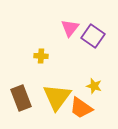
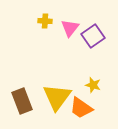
purple square: rotated 20 degrees clockwise
yellow cross: moved 4 px right, 35 px up
yellow star: moved 1 px left, 1 px up
brown rectangle: moved 1 px right, 3 px down
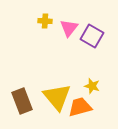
pink triangle: moved 1 px left
purple square: moved 1 px left; rotated 25 degrees counterclockwise
yellow star: moved 1 px left, 1 px down
yellow triangle: rotated 16 degrees counterclockwise
orange trapezoid: moved 1 px left, 1 px up; rotated 130 degrees clockwise
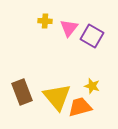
brown rectangle: moved 9 px up
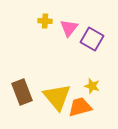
purple square: moved 3 px down
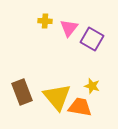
orange trapezoid: rotated 25 degrees clockwise
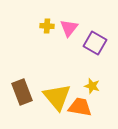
yellow cross: moved 2 px right, 5 px down
purple square: moved 3 px right, 4 px down
